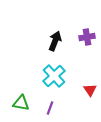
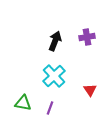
green triangle: moved 2 px right
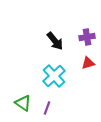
black arrow: rotated 120 degrees clockwise
red triangle: moved 2 px left, 27 px up; rotated 48 degrees clockwise
green triangle: rotated 24 degrees clockwise
purple line: moved 3 px left
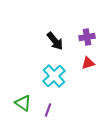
purple line: moved 1 px right, 2 px down
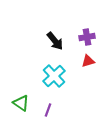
red triangle: moved 2 px up
green triangle: moved 2 px left
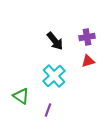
green triangle: moved 7 px up
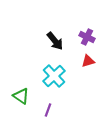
purple cross: rotated 35 degrees clockwise
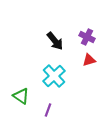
red triangle: moved 1 px right, 1 px up
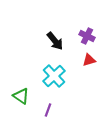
purple cross: moved 1 px up
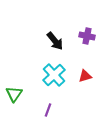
purple cross: rotated 14 degrees counterclockwise
red triangle: moved 4 px left, 16 px down
cyan cross: moved 1 px up
green triangle: moved 7 px left, 2 px up; rotated 30 degrees clockwise
